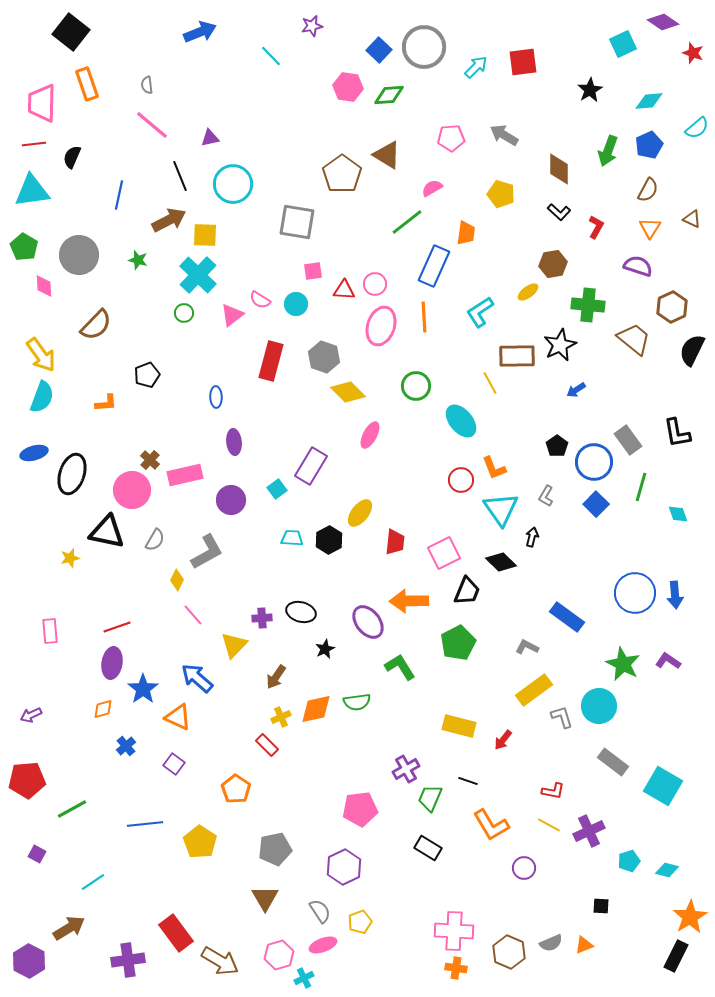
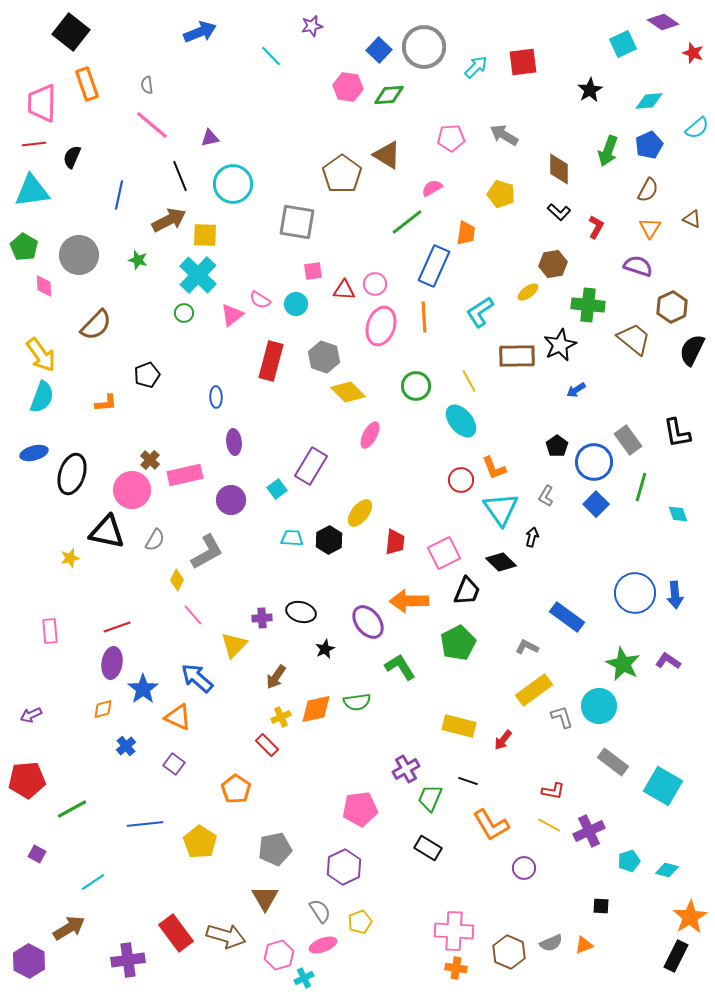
yellow line at (490, 383): moved 21 px left, 2 px up
brown arrow at (220, 961): moved 6 px right, 25 px up; rotated 15 degrees counterclockwise
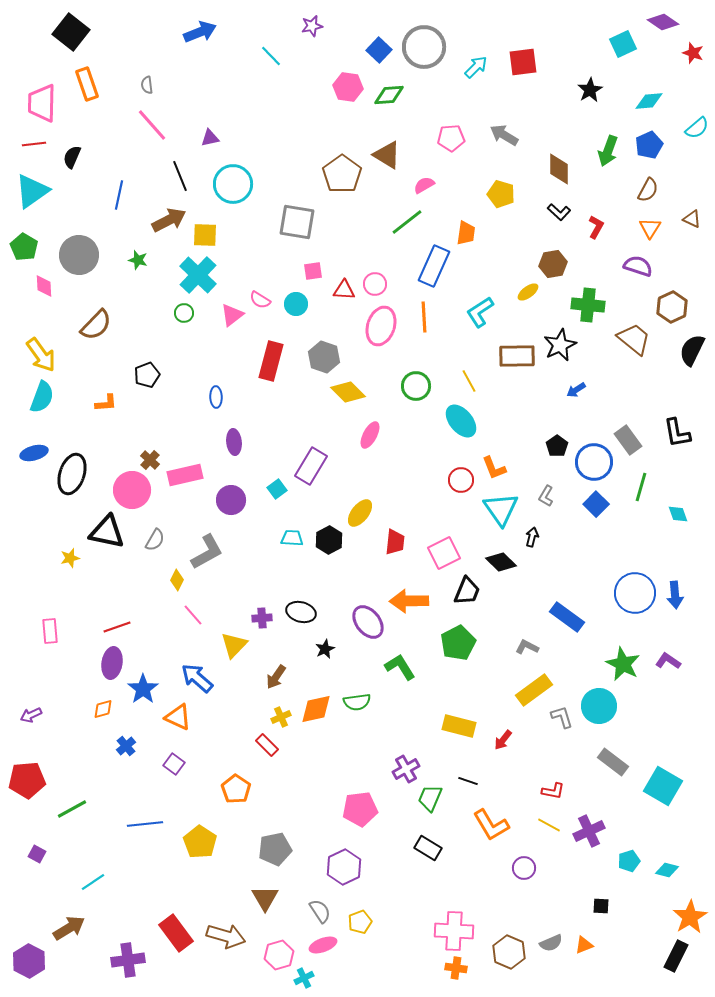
pink line at (152, 125): rotated 9 degrees clockwise
pink semicircle at (432, 188): moved 8 px left, 3 px up
cyan triangle at (32, 191): rotated 27 degrees counterclockwise
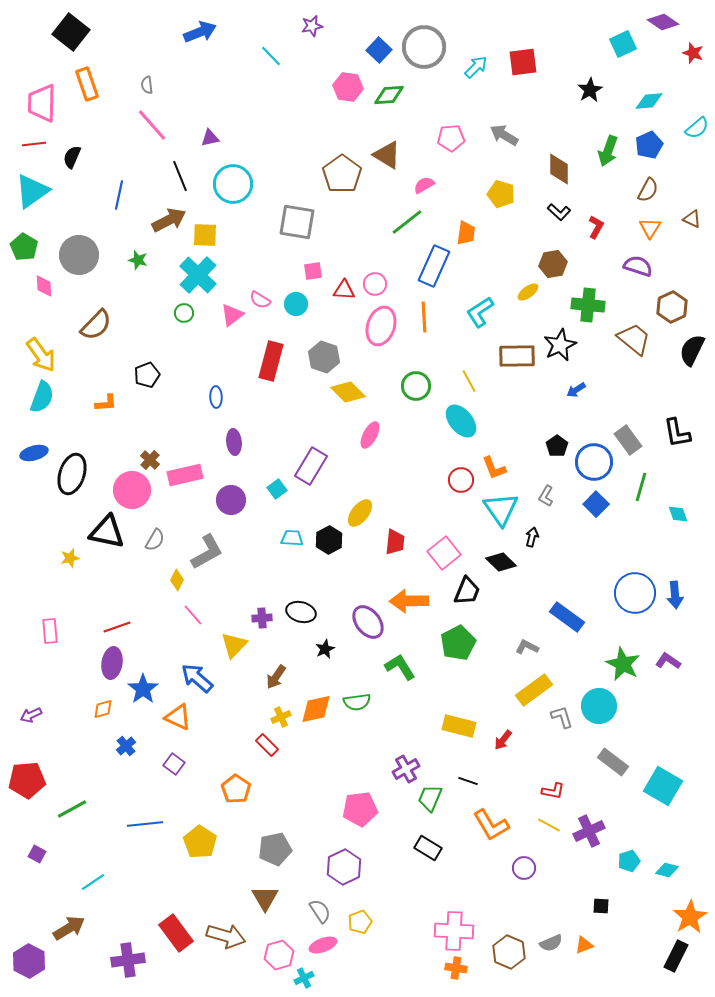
pink square at (444, 553): rotated 12 degrees counterclockwise
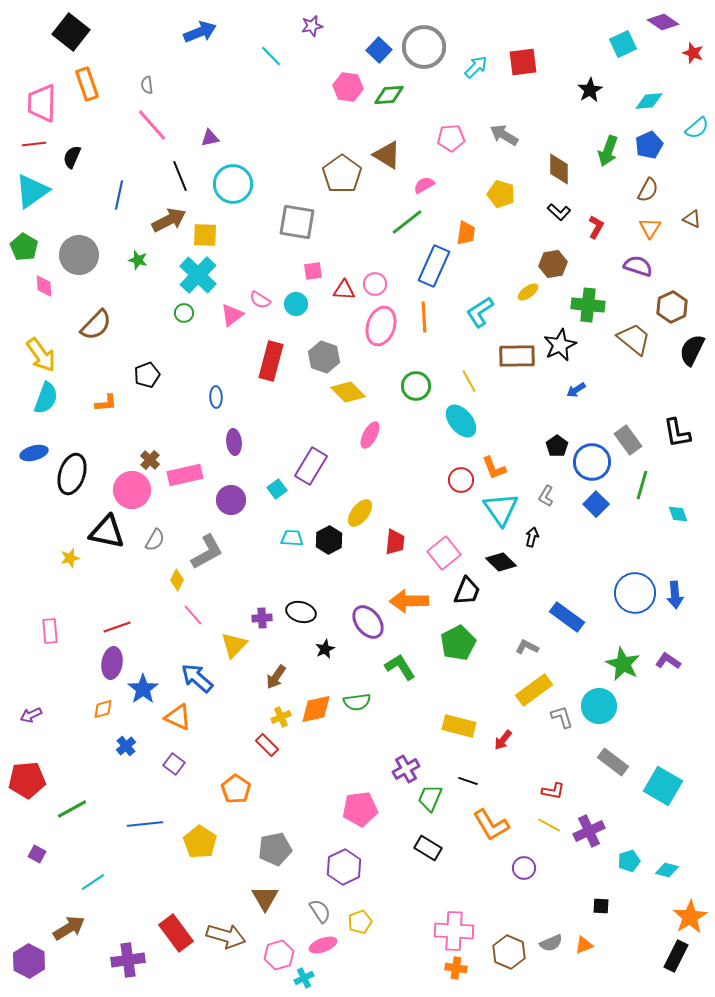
cyan semicircle at (42, 397): moved 4 px right, 1 px down
blue circle at (594, 462): moved 2 px left
green line at (641, 487): moved 1 px right, 2 px up
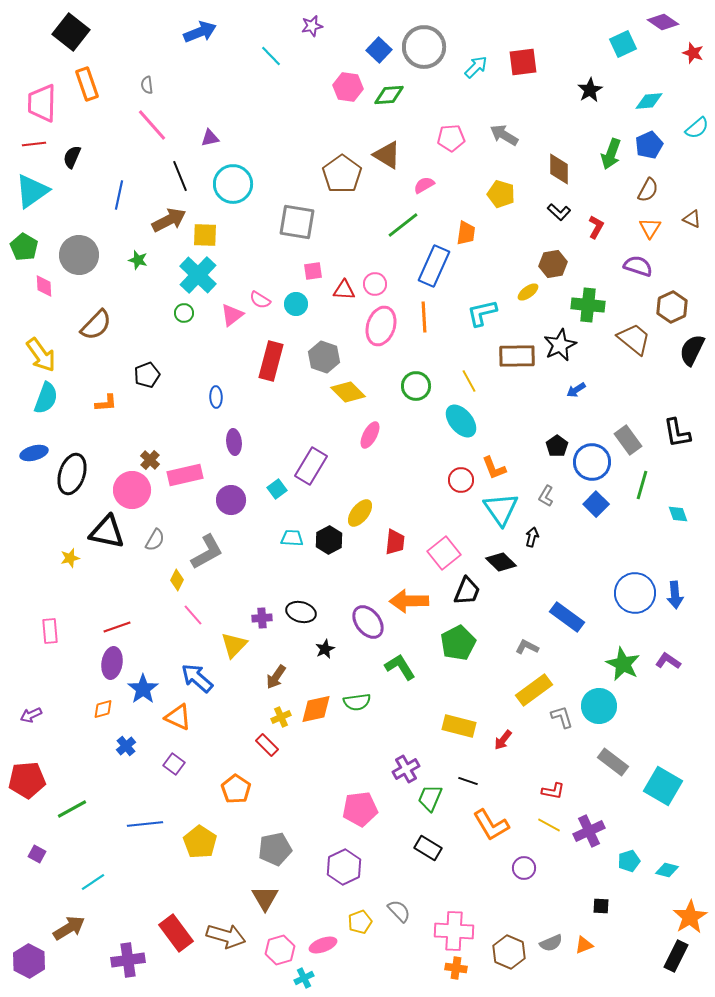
green arrow at (608, 151): moved 3 px right, 3 px down
green line at (407, 222): moved 4 px left, 3 px down
cyan L-shape at (480, 312): moved 2 px right, 1 px down; rotated 20 degrees clockwise
gray semicircle at (320, 911): moved 79 px right; rotated 10 degrees counterclockwise
pink hexagon at (279, 955): moved 1 px right, 5 px up
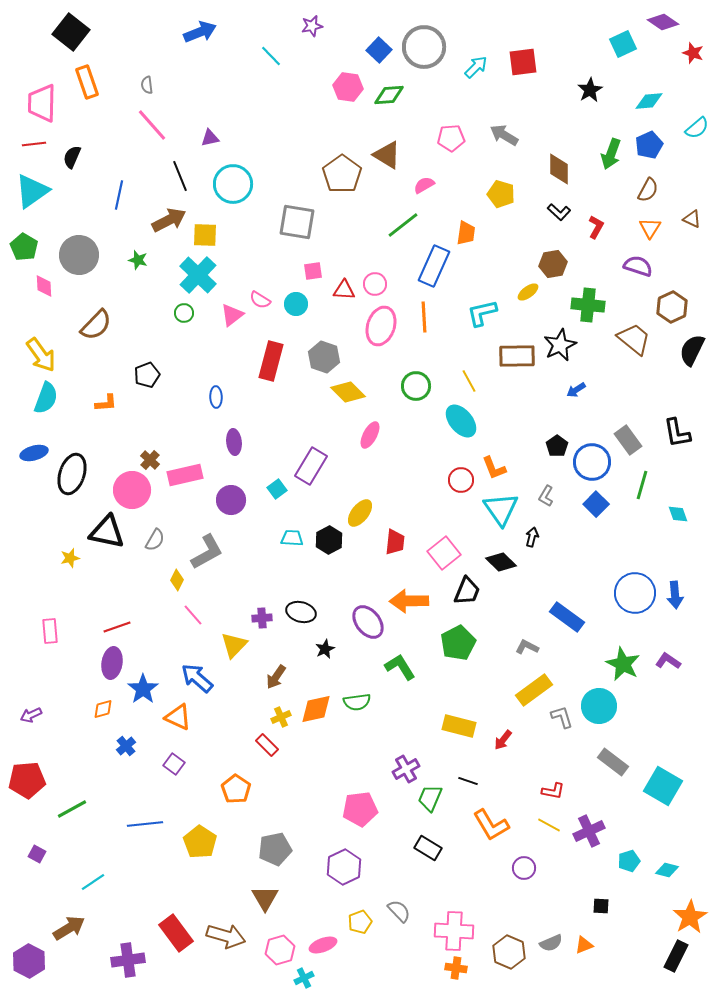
orange rectangle at (87, 84): moved 2 px up
